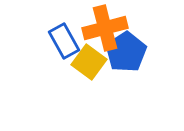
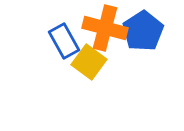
orange cross: rotated 30 degrees clockwise
blue pentagon: moved 17 px right, 21 px up
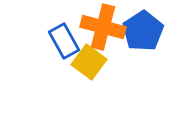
orange cross: moved 2 px left, 1 px up
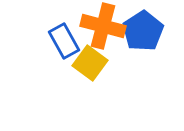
orange cross: moved 1 px up
yellow square: moved 1 px right, 1 px down
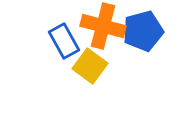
blue pentagon: rotated 18 degrees clockwise
yellow square: moved 3 px down
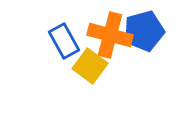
orange cross: moved 7 px right, 9 px down
blue pentagon: moved 1 px right
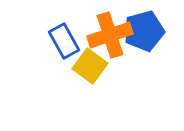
orange cross: rotated 33 degrees counterclockwise
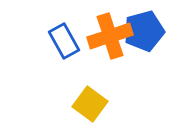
orange cross: moved 1 px down
yellow square: moved 38 px down
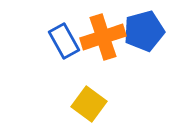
orange cross: moved 7 px left, 1 px down
yellow square: moved 1 px left
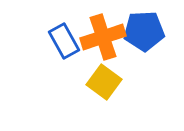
blue pentagon: rotated 12 degrees clockwise
yellow square: moved 15 px right, 22 px up
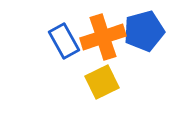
blue pentagon: rotated 12 degrees counterclockwise
yellow square: moved 2 px left; rotated 28 degrees clockwise
